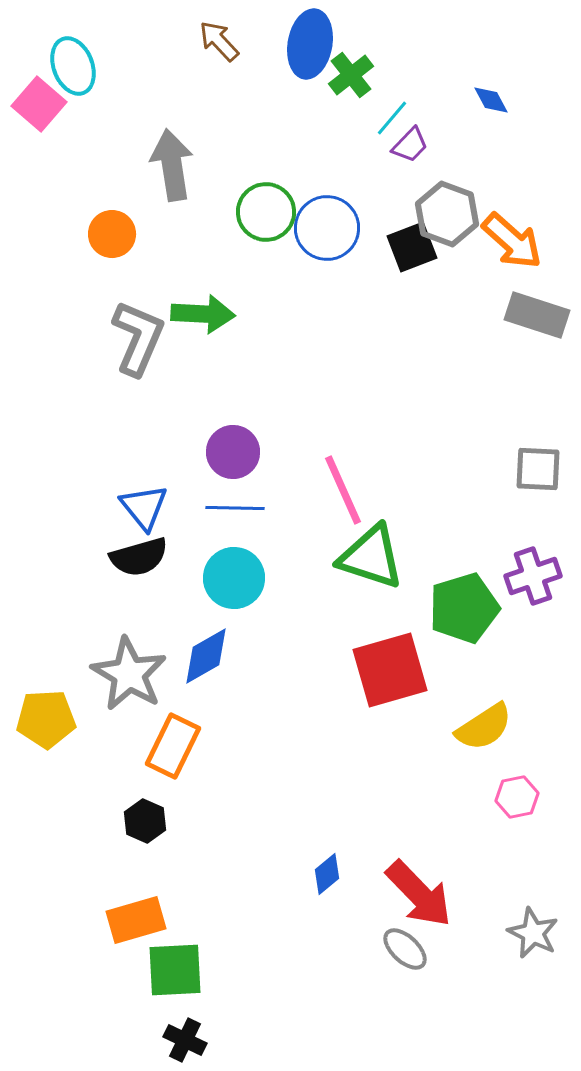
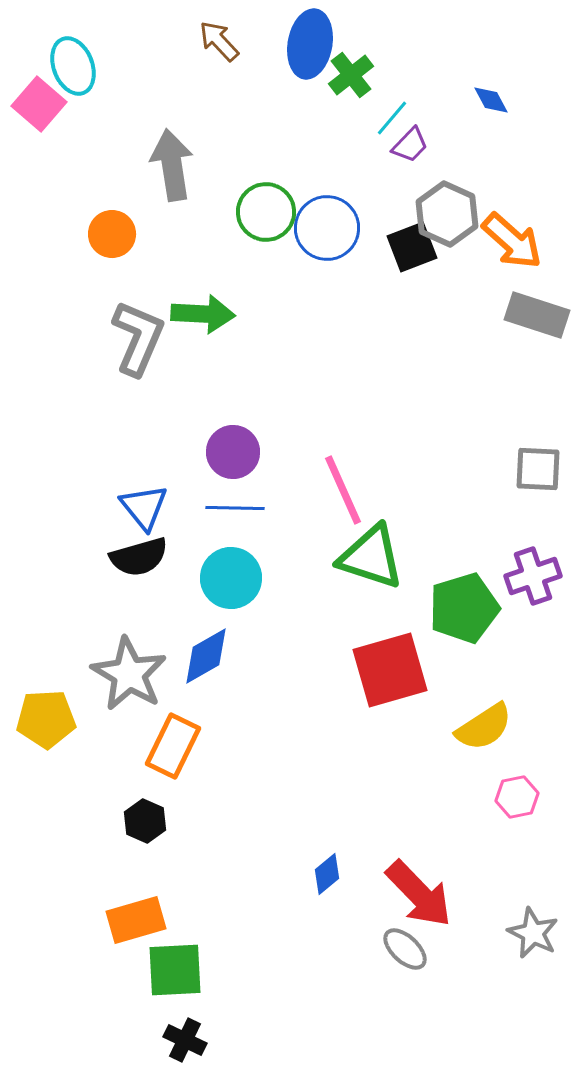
gray hexagon at (447, 214): rotated 4 degrees clockwise
cyan circle at (234, 578): moved 3 px left
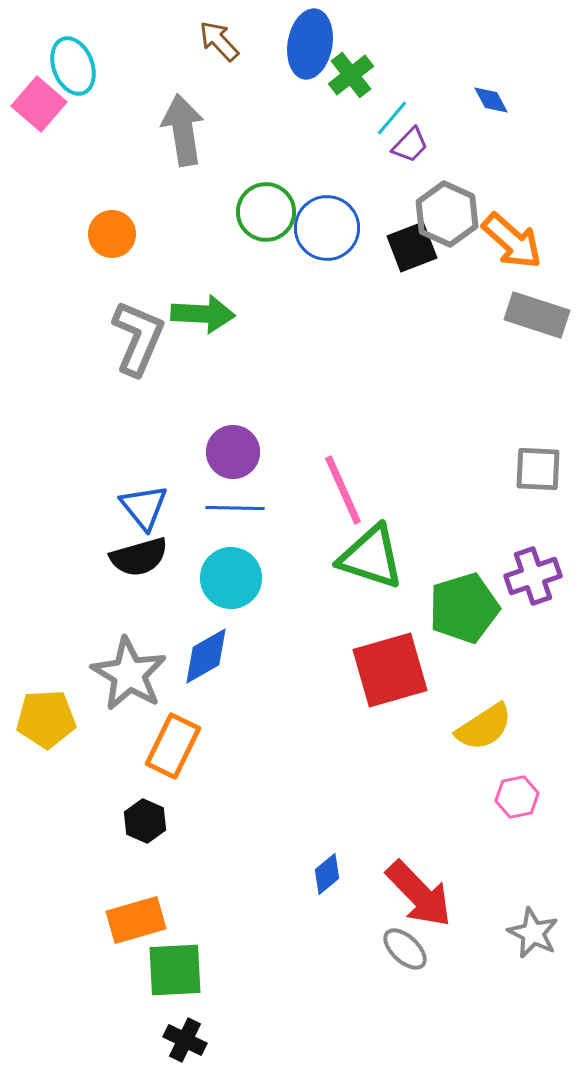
gray arrow at (172, 165): moved 11 px right, 35 px up
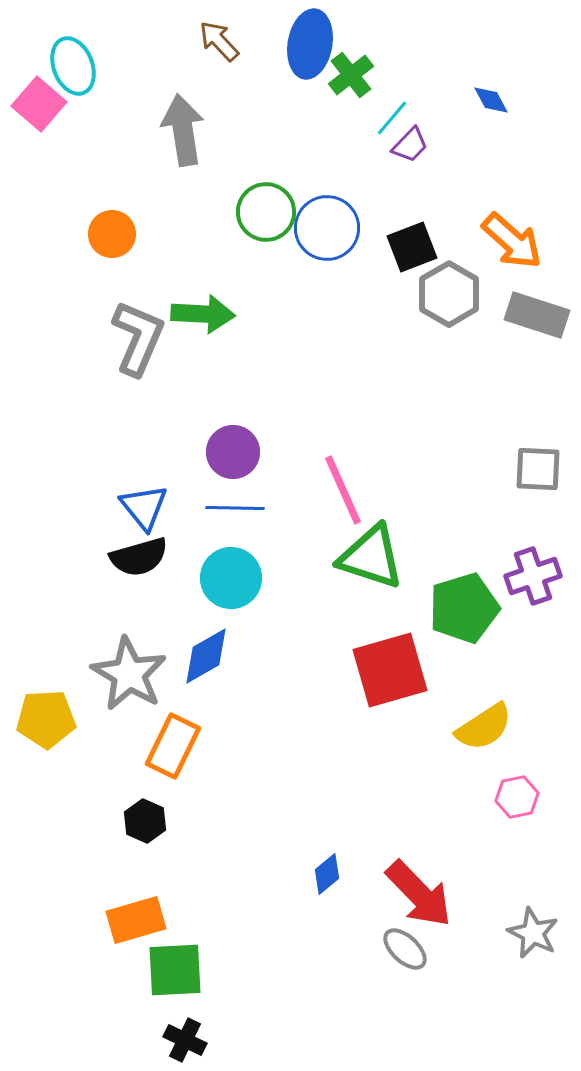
gray hexagon at (447, 214): moved 2 px right, 80 px down; rotated 6 degrees clockwise
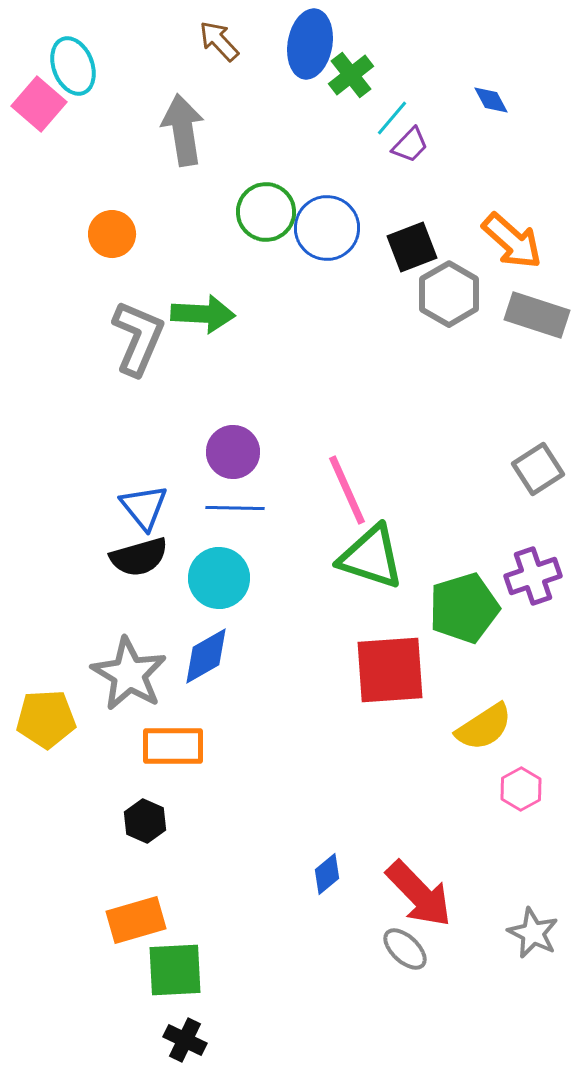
gray square at (538, 469): rotated 36 degrees counterclockwise
pink line at (343, 490): moved 4 px right
cyan circle at (231, 578): moved 12 px left
red square at (390, 670): rotated 12 degrees clockwise
orange rectangle at (173, 746): rotated 64 degrees clockwise
pink hexagon at (517, 797): moved 4 px right, 8 px up; rotated 18 degrees counterclockwise
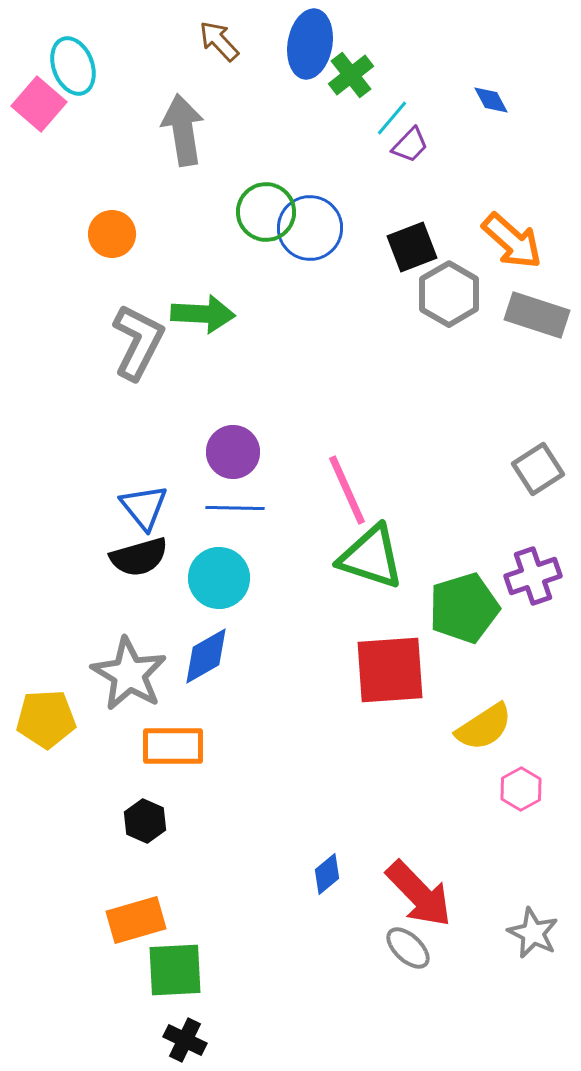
blue circle at (327, 228): moved 17 px left
gray L-shape at (138, 338): moved 4 px down; rotated 4 degrees clockwise
gray ellipse at (405, 949): moved 3 px right, 1 px up
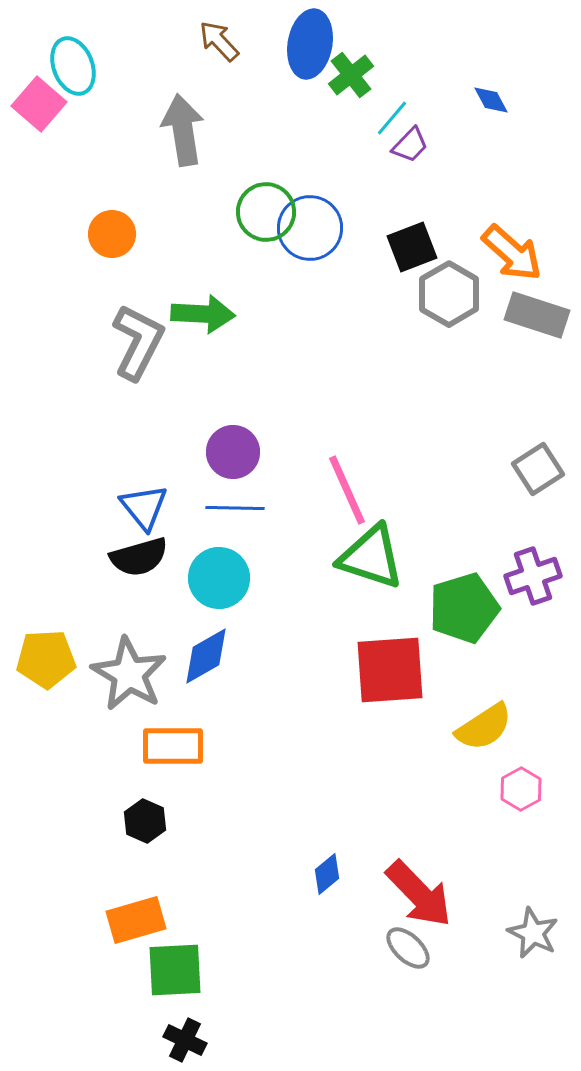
orange arrow at (512, 241): moved 12 px down
yellow pentagon at (46, 719): moved 60 px up
